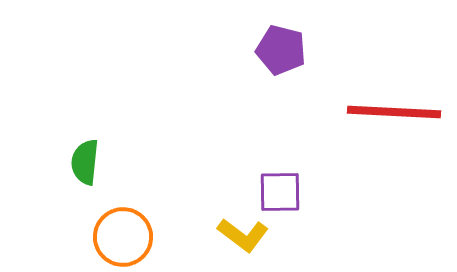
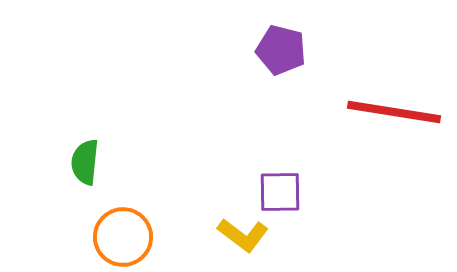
red line: rotated 6 degrees clockwise
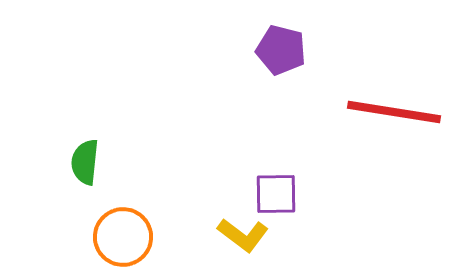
purple square: moved 4 px left, 2 px down
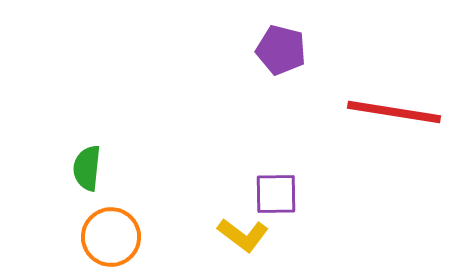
green semicircle: moved 2 px right, 6 px down
orange circle: moved 12 px left
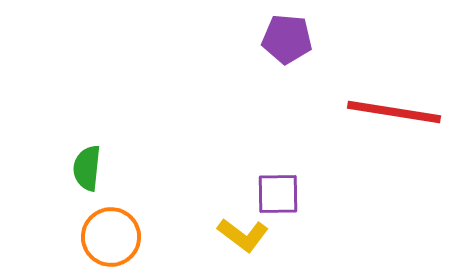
purple pentagon: moved 6 px right, 11 px up; rotated 9 degrees counterclockwise
purple square: moved 2 px right
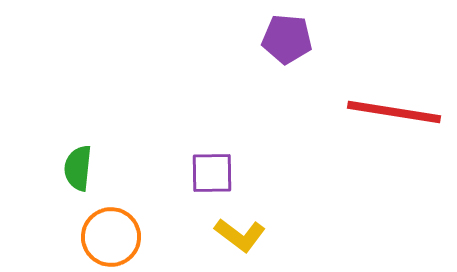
green semicircle: moved 9 px left
purple square: moved 66 px left, 21 px up
yellow L-shape: moved 3 px left
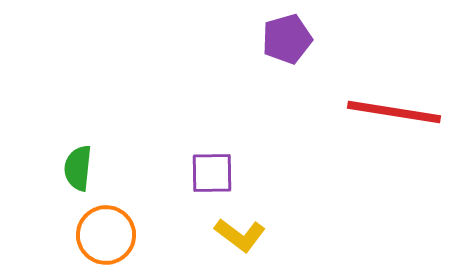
purple pentagon: rotated 21 degrees counterclockwise
orange circle: moved 5 px left, 2 px up
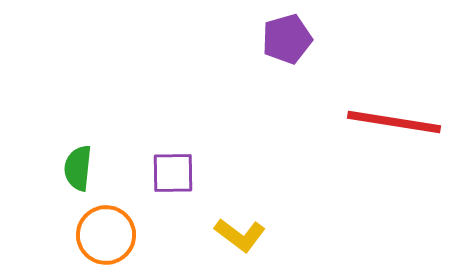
red line: moved 10 px down
purple square: moved 39 px left
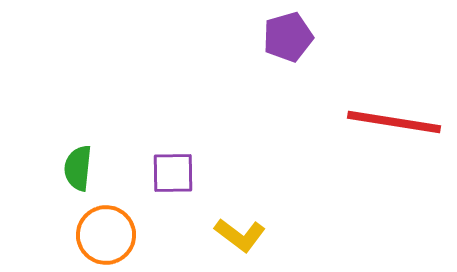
purple pentagon: moved 1 px right, 2 px up
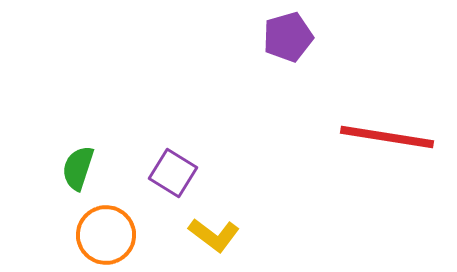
red line: moved 7 px left, 15 px down
green semicircle: rotated 12 degrees clockwise
purple square: rotated 33 degrees clockwise
yellow L-shape: moved 26 px left
